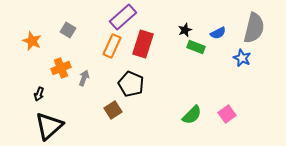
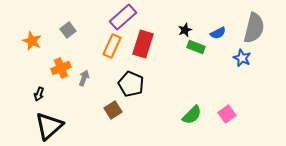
gray square: rotated 21 degrees clockwise
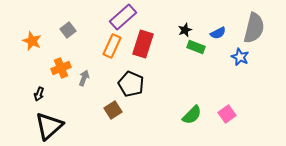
blue star: moved 2 px left, 1 px up
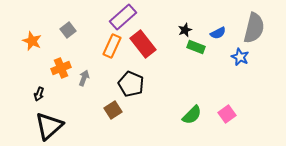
red rectangle: rotated 56 degrees counterclockwise
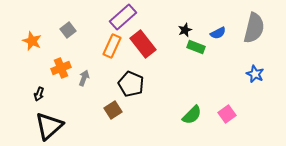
blue star: moved 15 px right, 17 px down
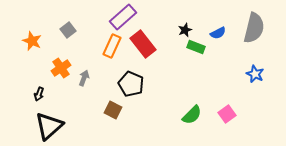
orange cross: rotated 12 degrees counterclockwise
brown square: rotated 30 degrees counterclockwise
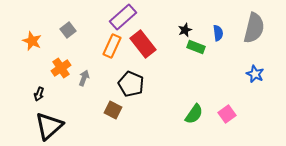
blue semicircle: rotated 70 degrees counterclockwise
green semicircle: moved 2 px right, 1 px up; rotated 10 degrees counterclockwise
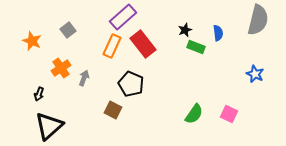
gray semicircle: moved 4 px right, 8 px up
pink square: moved 2 px right; rotated 30 degrees counterclockwise
